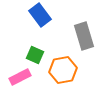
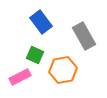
blue rectangle: moved 1 px right, 7 px down
gray rectangle: rotated 12 degrees counterclockwise
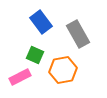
gray rectangle: moved 6 px left, 2 px up
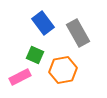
blue rectangle: moved 2 px right, 1 px down
gray rectangle: moved 1 px up
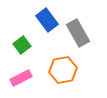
blue rectangle: moved 4 px right, 3 px up
green square: moved 13 px left, 10 px up; rotated 30 degrees clockwise
pink rectangle: moved 1 px right, 1 px down
